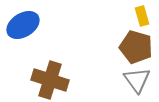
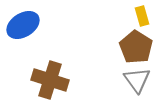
brown pentagon: rotated 16 degrees clockwise
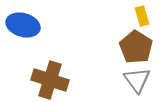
blue ellipse: rotated 48 degrees clockwise
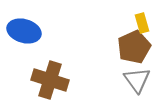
yellow rectangle: moved 7 px down
blue ellipse: moved 1 px right, 6 px down
brown pentagon: moved 2 px left; rotated 16 degrees clockwise
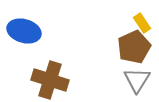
yellow rectangle: rotated 18 degrees counterclockwise
gray triangle: rotated 8 degrees clockwise
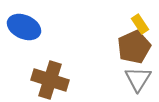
yellow rectangle: moved 2 px left, 1 px down
blue ellipse: moved 4 px up; rotated 8 degrees clockwise
gray triangle: moved 1 px right, 1 px up
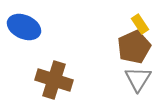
brown cross: moved 4 px right
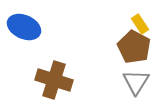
brown pentagon: rotated 20 degrees counterclockwise
gray triangle: moved 2 px left, 3 px down
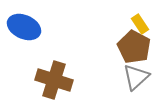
gray triangle: moved 5 px up; rotated 16 degrees clockwise
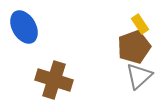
blue ellipse: rotated 36 degrees clockwise
brown pentagon: rotated 24 degrees clockwise
gray triangle: moved 3 px right, 1 px up
